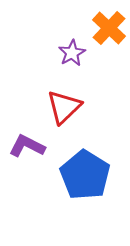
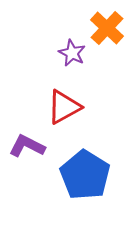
orange cross: moved 2 px left
purple star: rotated 16 degrees counterclockwise
red triangle: rotated 15 degrees clockwise
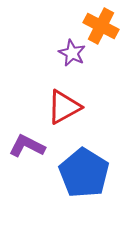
orange cross: moved 6 px left, 2 px up; rotated 16 degrees counterclockwise
blue pentagon: moved 1 px left, 2 px up
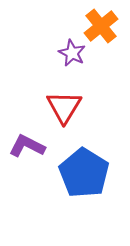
orange cross: rotated 24 degrees clockwise
red triangle: rotated 30 degrees counterclockwise
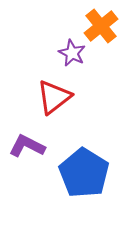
red triangle: moved 10 px left, 10 px up; rotated 21 degrees clockwise
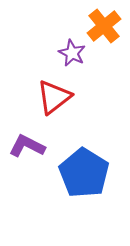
orange cross: moved 3 px right
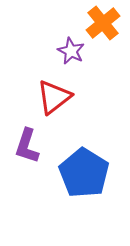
orange cross: moved 1 px left, 3 px up
purple star: moved 1 px left, 2 px up
purple L-shape: rotated 99 degrees counterclockwise
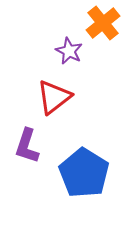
purple star: moved 2 px left
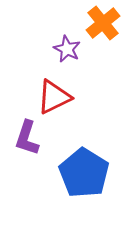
purple star: moved 2 px left, 2 px up
red triangle: rotated 12 degrees clockwise
purple L-shape: moved 8 px up
